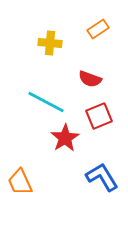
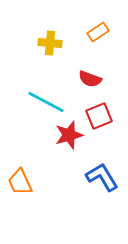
orange rectangle: moved 3 px down
red star: moved 4 px right, 3 px up; rotated 16 degrees clockwise
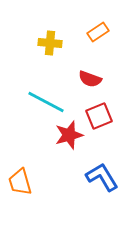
orange trapezoid: rotated 8 degrees clockwise
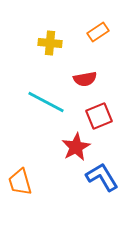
red semicircle: moved 5 px left; rotated 30 degrees counterclockwise
red star: moved 7 px right, 12 px down; rotated 12 degrees counterclockwise
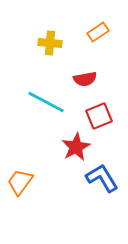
blue L-shape: moved 1 px down
orange trapezoid: rotated 52 degrees clockwise
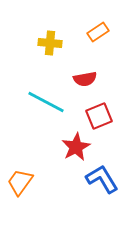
blue L-shape: moved 1 px down
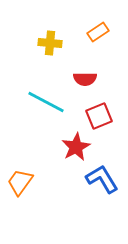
red semicircle: rotated 10 degrees clockwise
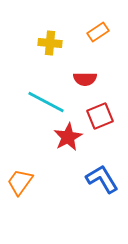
red square: moved 1 px right
red star: moved 8 px left, 10 px up
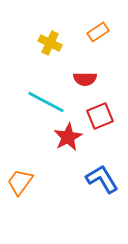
yellow cross: rotated 20 degrees clockwise
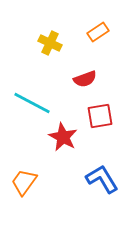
red semicircle: rotated 20 degrees counterclockwise
cyan line: moved 14 px left, 1 px down
red square: rotated 12 degrees clockwise
red star: moved 5 px left; rotated 16 degrees counterclockwise
orange trapezoid: moved 4 px right
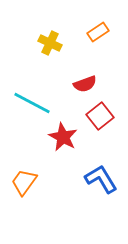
red semicircle: moved 5 px down
red square: rotated 28 degrees counterclockwise
blue L-shape: moved 1 px left
